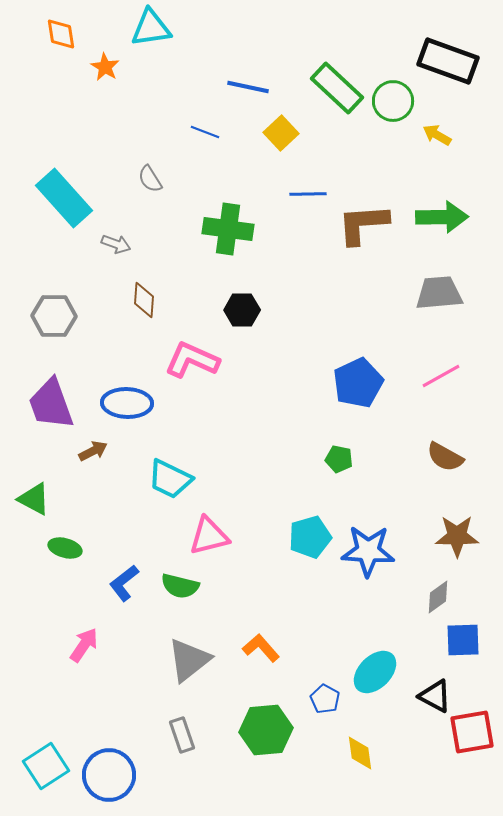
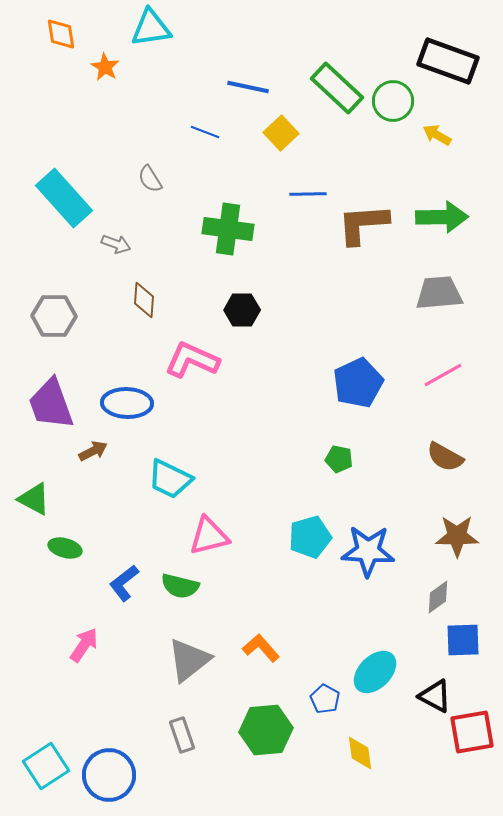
pink line at (441, 376): moved 2 px right, 1 px up
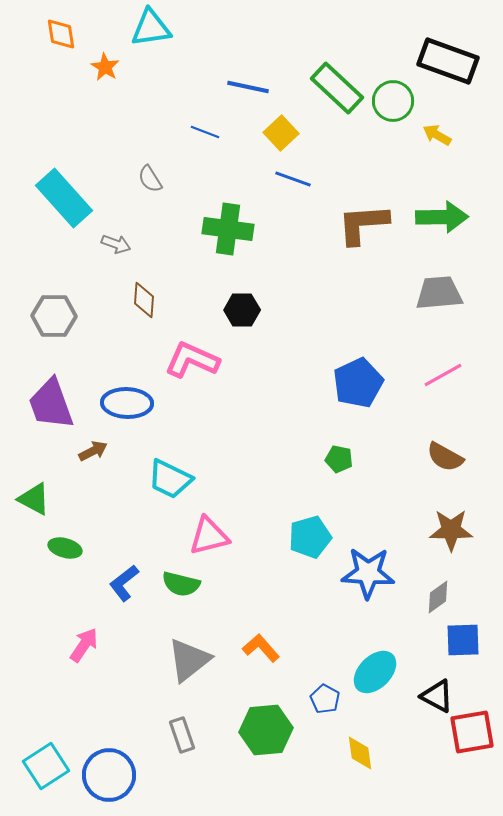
blue line at (308, 194): moved 15 px left, 15 px up; rotated 21 degrees clockwise
brown star at (457, 536): moved 6 px left, 6 px up
blue star at (368, 551): moved 22 px down
green semicircle at (180, 586): moved 1 px right, 2 px up
black triangle at (435, 696): moved 2 px right
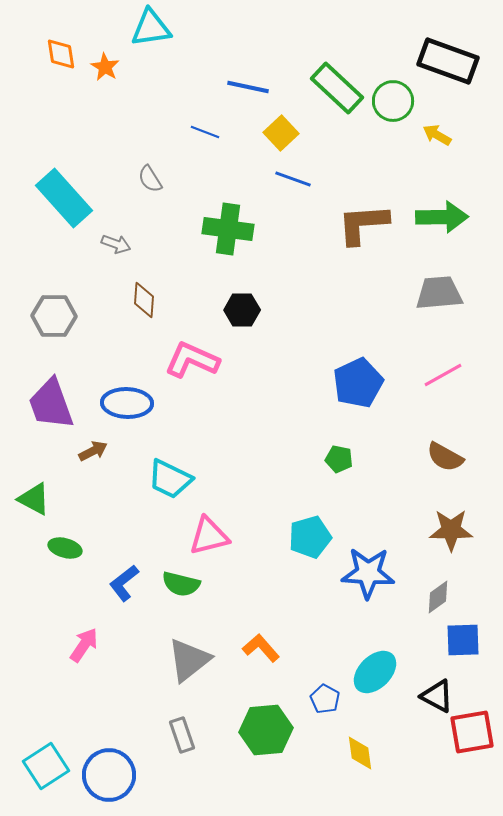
orange diamond at (61, 34): moved 20 px down
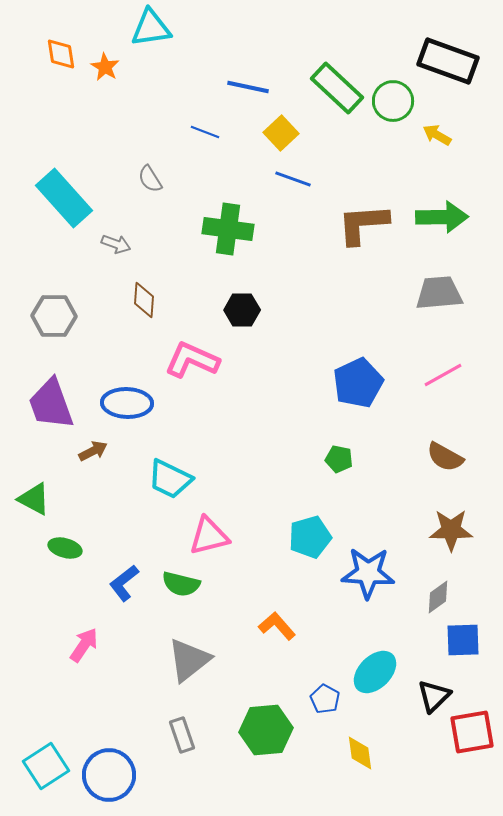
orange L-shape at (261, 648): moved 16 px right, 22 px up
black triangle at (437, 696): moved 3 px left; rotated 48 degrees clockwise
